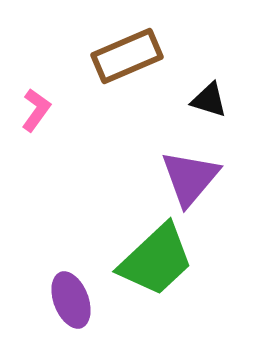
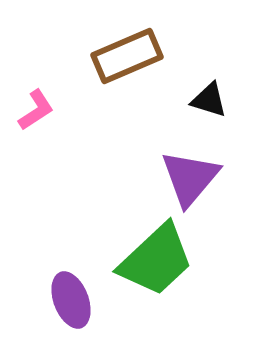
pink L-shape: rotated 21 degrees clockwise
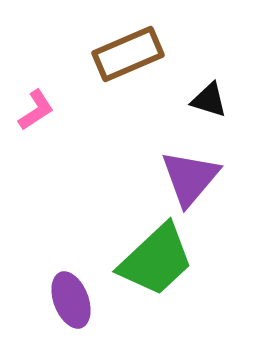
brown rectangle: moved 1 px right, 2 px up
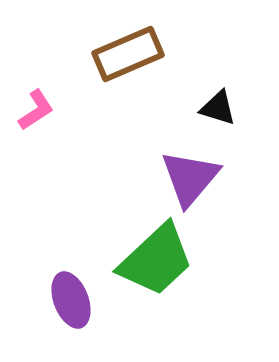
black triangle: moved 9 px right, 8 px down
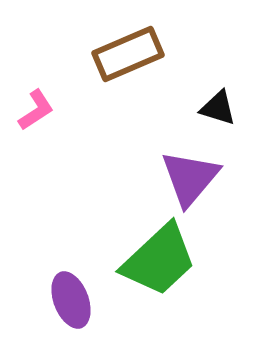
green trapezoid: moved 3 px right
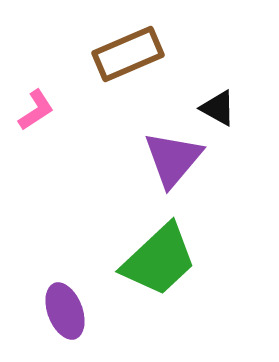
black triangle: rotated 12 degrees clockwise
purple triangle: moved 17 px left, 19 px up
purple ellipse: moved 6 px left, 11 px down
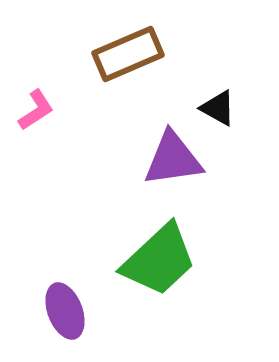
purple triangle: rotated 42 degrees clockwise
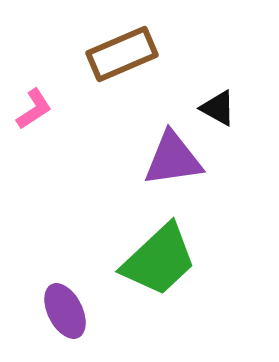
brown rectangle: moved 6 px left
pink L-shape: moved 2 px left, 1 px up
purple ellipse: rotated 6 degrees counterclockwise
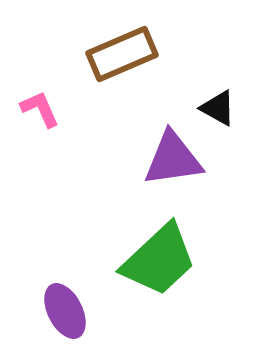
pink L-shape: moved 6 px right; rotated 81 degrees counterclockwise
